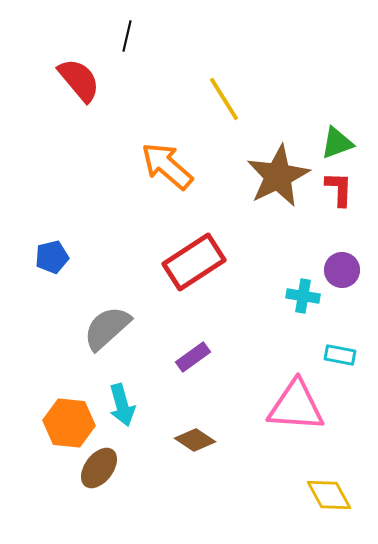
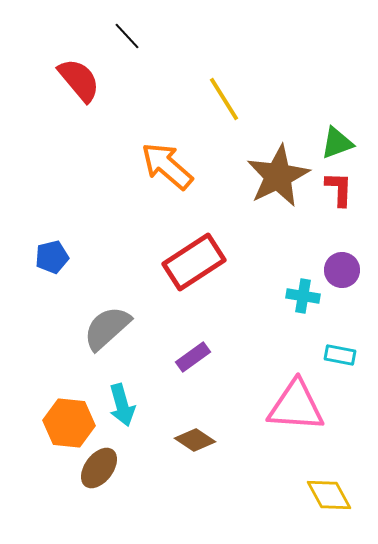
black line: rotated 56 degrees counterclockwise
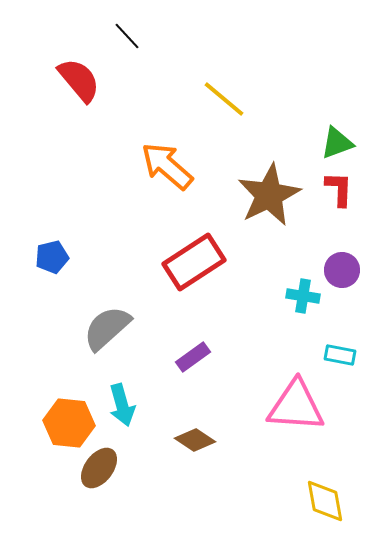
yellow line: rotated 18 degrees counterclockwise
brown star: moved 9 px left, 19 px down
yellow diamond: moved 4 px left, 6 px down; rotated 18 degrees clockwise
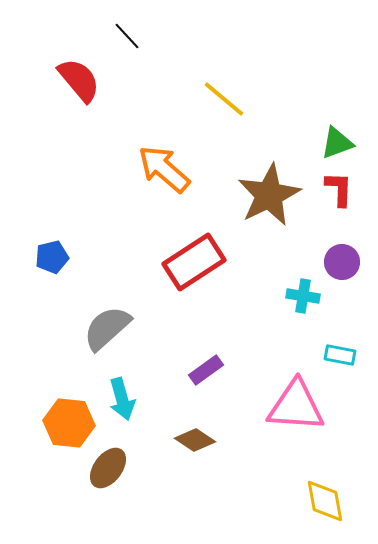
orange arrow: moved 3 px left, 3 px down
purple circle: moved 8 px up
purple rectangle: moved 13 px right, 13 px down
cyan arrow: moved 6 px up
brown ellipse: moved 9 px right
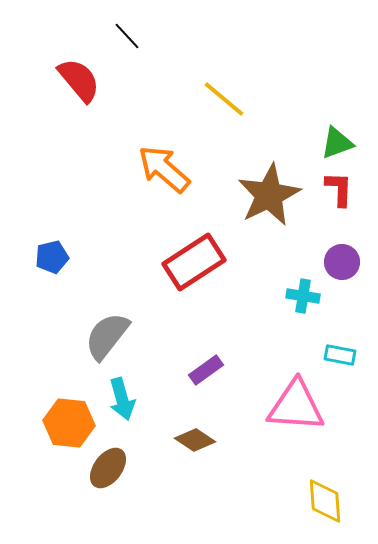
gray semicircle: moved 8 px down; rotated 10 degrees counterclockwise
yellow diamond: rotated 6 degrees clockwise
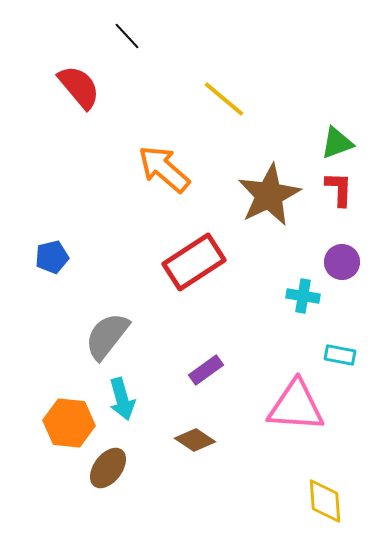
red semicircle: moved 7 px down
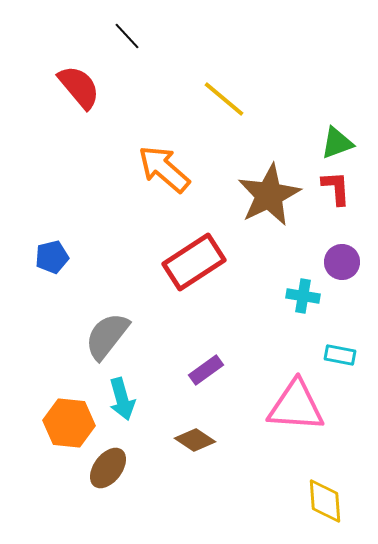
red L-shape: moved 3 px left, 1 px up; rotated 6 degrees counterclockwise
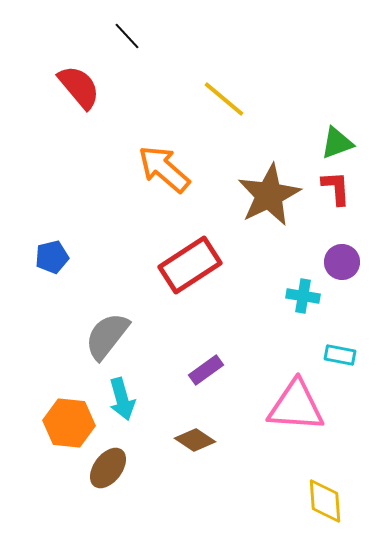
red rectangle: moved 4 px left, 3 px down
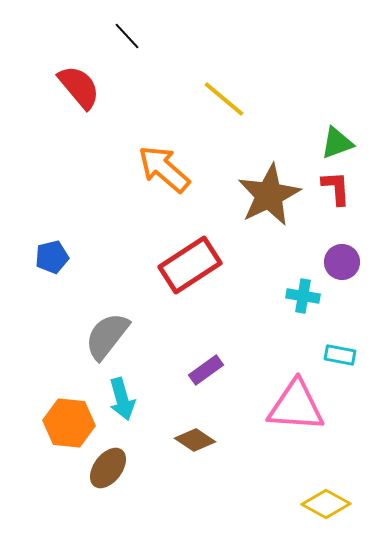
yellow diamond: moved 1 px right, 3 px down; rotated 57 degrees counterclockwise
